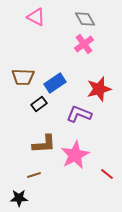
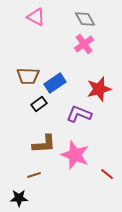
brown trapezoid: moved 5 px right, 1 px up
pink star: rotated 24 degrees counterclockwise
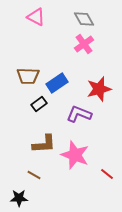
gray diamond: moved 1 px left
blue rectangle: moved 2 px right
brown line: rotated 48 degrees clockwise
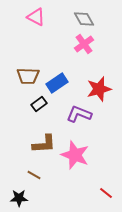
red line: moved 1 px left, 19 px down
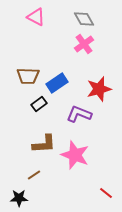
brown line: rotated 64 degrees counterclockwise
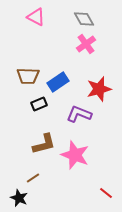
pink cross: moved 2 px right
blue rectangle: moved 1 px right, 1 px up
black rectangle: rotated 14 degrees clockwise
brown L-shape: rotated 10 degrees counterclockwise
brown line: moved 1 px left, 3 px down
black star: rotated 24 degrees clockwise
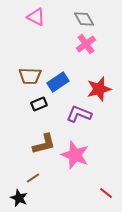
brown trapezoid: moved 2 px right
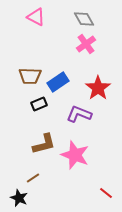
red star: moved 1 px left, 1 px up; rotated 20 degrees counterclockwise
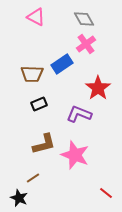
brown trapezoid: moved 2 px right, 2 px up
blue rectangle: moved 4 px right, 18 px up
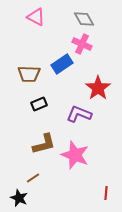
pink cross: moved 4 px left; rotated 30 degrees counterclockwise
brown trapezoid: moved 3 px left
red line: rotated 56 degrees clockwise
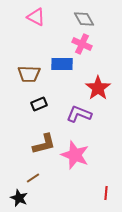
blue rectangle: rotated 35 degrees clockwise
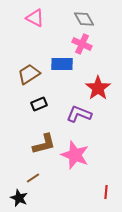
pink triangle: moved 1 px left, 1 px down
brown trapezoid: rotated 145 degrees clockwise
red line: moved 1 px up
